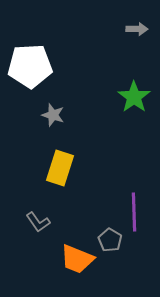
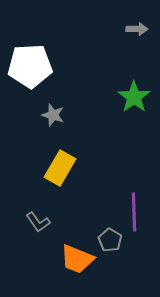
yellow rectangle: rotated 12 degrees clockwise
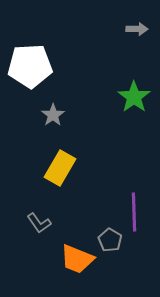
gray star: rotated 20 degrees clockwise
gray L-shape: moved 1 px right, 1 px down
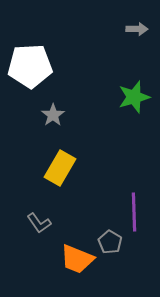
green star: rotated 20 degrees clockwise
gray pentagon: moved 2 px down
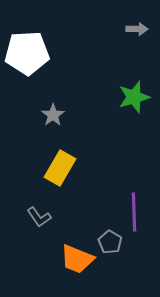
white pentagon: moved 3 px left, 13 px up
gray L-shape: moved 6 px up
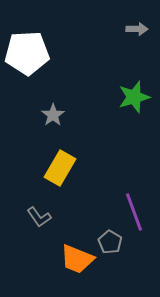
purple line: rotated 18 degrees counterclockwise
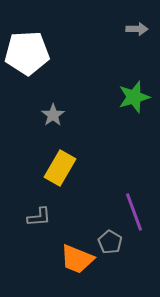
gray L-shape: rotated 60 degrees counterclockwise
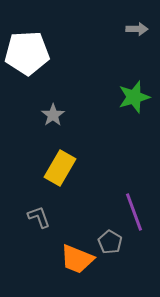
gray L-shape: rotated 105 degrees counterclockwise
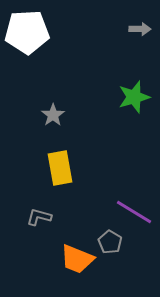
gray arrow: moved 3 px right
white pentagon: moved 21 px up
yellow rectangle: rotated 40 degrees counterclockwise
purple line: rotated 39 degrees counterclockwise
gray L-shape: rotated 55 degrees counterclockwise
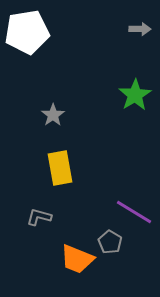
white pentagon: rotated 6 degrees counterclockwise
green star: moved 1 px right, 2 px up; rotated 16 degrees counterclockwise
